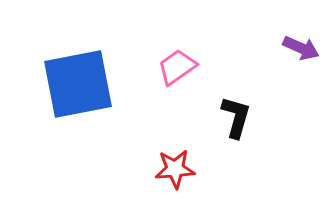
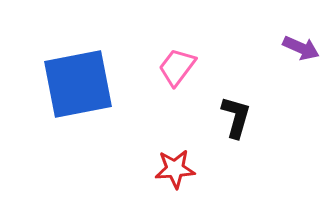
pink trapezoid: rotated 18 degrees counterclockwise
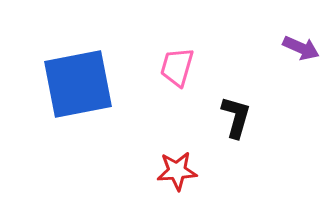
pink trapezoid: rotated 21 degrees counterclockwise
red star: moved 2 px right, 2 px down
